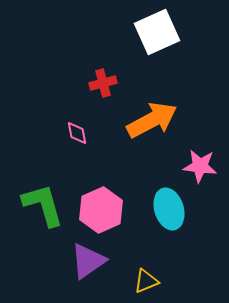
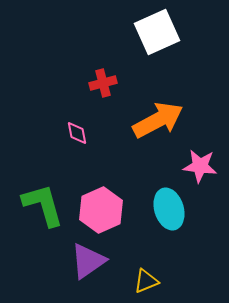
orange arrow: moved 6 px right
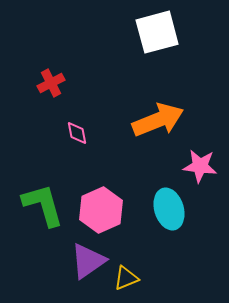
white square: rotated 9 degrees clockwise
red cross: moved 52 px left; rotated 12 degrees counterclockwise
orange arrow: rotated 6 degrees clockwise
yellow triangle: moved 20 px left, 3 px up
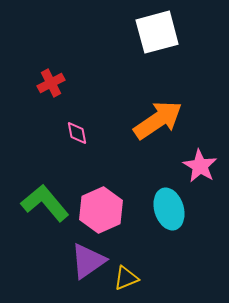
orange arrow: rotated 12 degrees counterclockwise
pink star: rotated 24 degrees clockwise
green L-shape: moved 2 px right, 2 px up; rotated 24 degrees counterclockwise
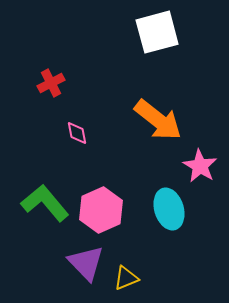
orange arrow: rotated 72 degrees clockwise
purple triangle: moved 2 px left, 2 px down; rotated 39 degrees counterclockwise
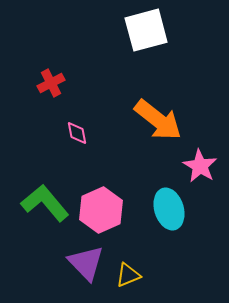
white square: moved 11 px left, 2 px up
yellow triangle: moved 2 px right, 3 px up
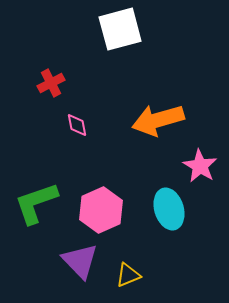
white square: moved 26 px left, 1 px up
orange arrow: rotated 126 degrees clockwise
pink diamond: moved 8 px up
green L-shape: moved 9 px left; rotated 69 degrees counterclockwise
purple triangle: moved 6 px left, 2 px up
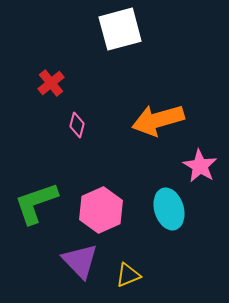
red cross: rotated 12 degrees counterclockwise
pink diamond: rotated 25 degrees clockwise
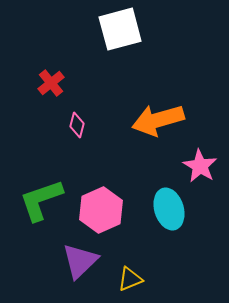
green L-shape: moved 5 px right, 3 px up
purple triangle: rotated 30 degrees clockwise
yellow triangle: moved 2 px right, 4 px down
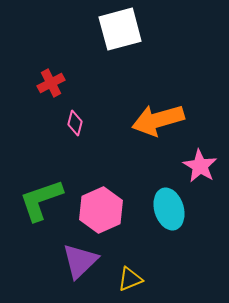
red cross: rotated 12 degrees clockwise
pink diamond: moved 2 px left, 2 px up
